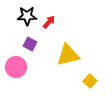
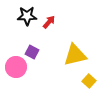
purple square: moved 2 px right, 8 px down
yellow triangle: moved 7 px right
yellow square: moved 1 px left
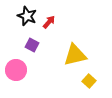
black star: rotated 24 degrees clockwise
purple square: moved 7 px up
pink circle: moved 3 px down
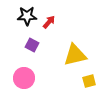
black star: rotated 24 degrees counterclockwise
pink circle: moved 8 px right, 8 px down
yellow square: rotated 32 degrees clockwise
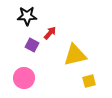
red arrow: moved 1 px right, 11 px down
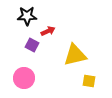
red arrow: moved 2 px left, 2 px up; rotated 24 degrees clockwise
yellow square: rotated 24 degrees clockwise
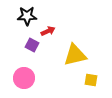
yellow square: moved 2 px right, 1 px up
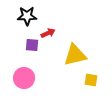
red arrow: moved 2 px down
purple square: rotated 24 degrees counterclockwise
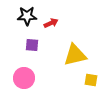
red arrow: moved 3 px right, 10 px up
